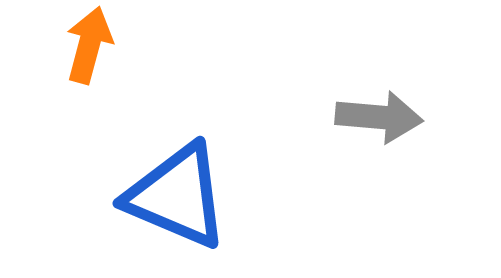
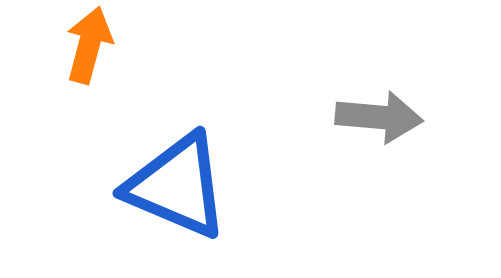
blue triangle: moved 10 px up
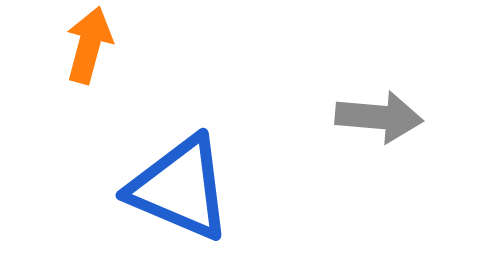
blue triangle: moved 3 px right, 2 px down
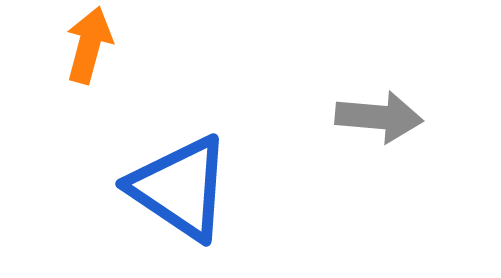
blue triangle: rotated 11 degrees clockwise
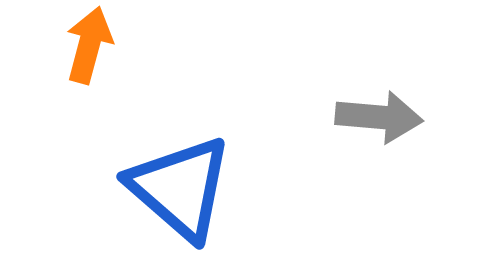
blue triangle: rotated 7 degrees clockwise
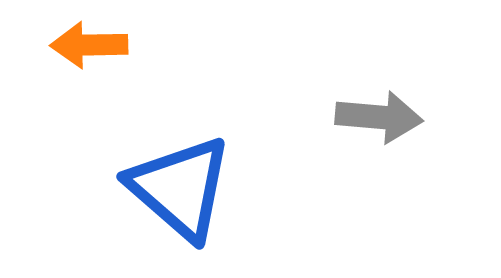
orange arrow: rotated 106 degrees counterclockwise
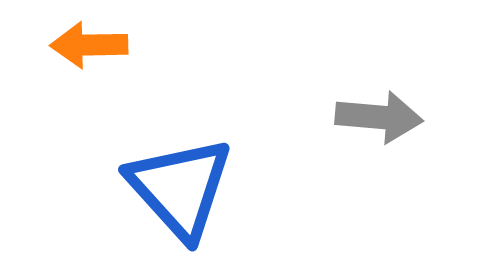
blue triangle: rotated 7 degrees clockwise
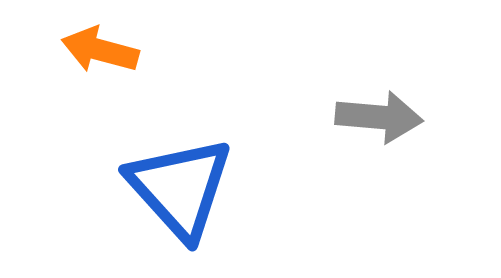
orange arrow: moved 11 px right, 5 px down; rotated 16 degrees clockwise
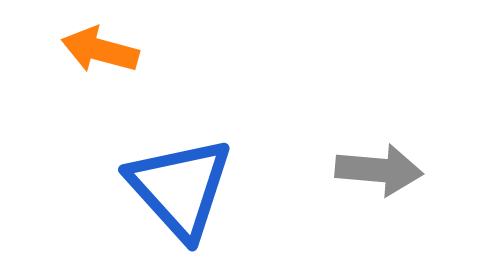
gray arrow: moved 53 px down
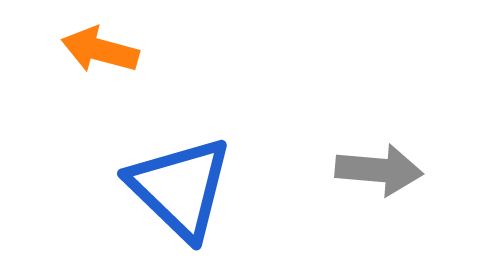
blue triangle: rotated 4 degrees counterclockwise
